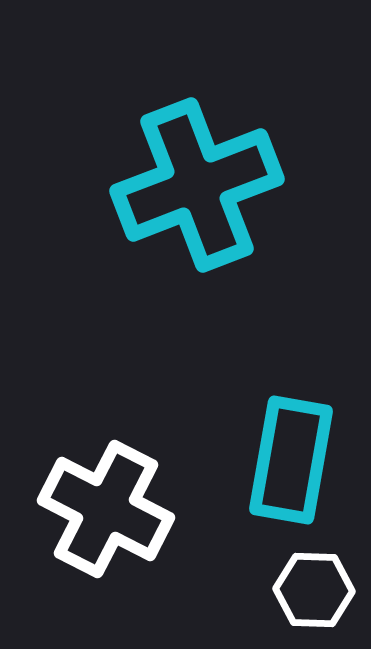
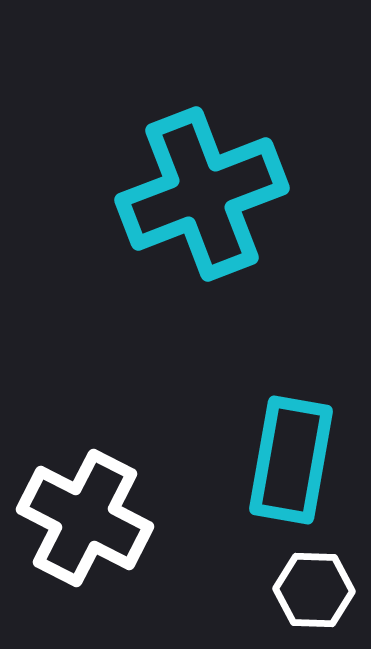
cyan cross: moved 5 px right, 9 px down
white cross: moved 21 px left, 9 px down
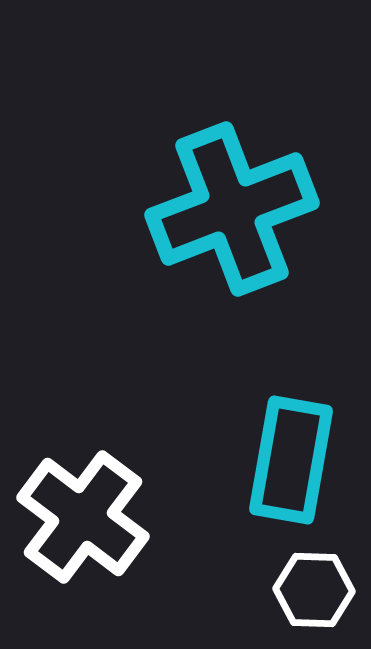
cyan cross: moved 30 px right, 15 px down
white cross: moved 2 px left, 1 px up; rotated 10 degrees clockwise
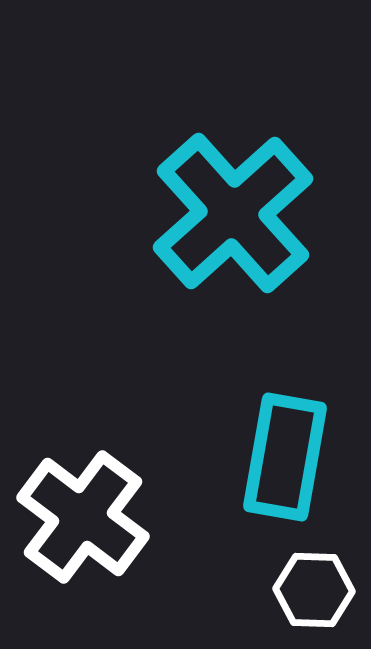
cyan cross: moved 1 px right, 4 px down; rotated 21 degrees counterclockwise
cyan rectangle: moved 6 px left, 3 px up
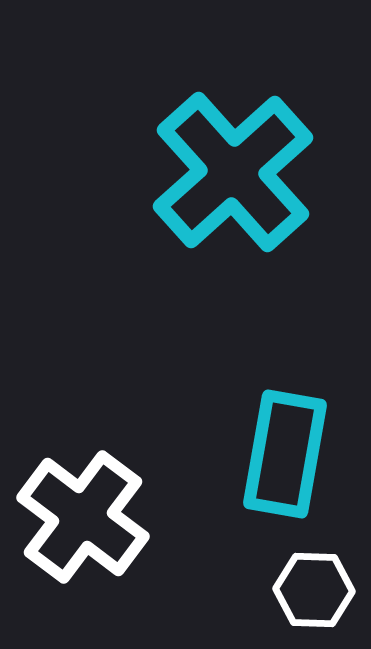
cyan cross: moved 41 px up
cyan rectangle: moved 3 px up
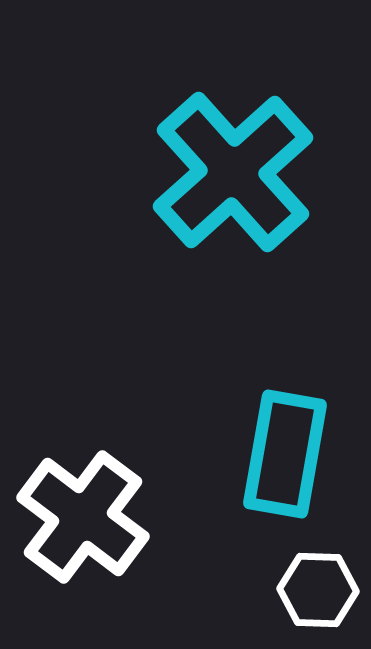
white hexagon: moved 4 px right
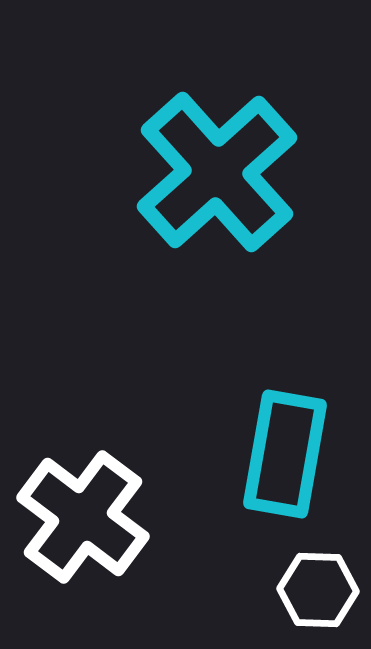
cyan cross: moved 16 px left
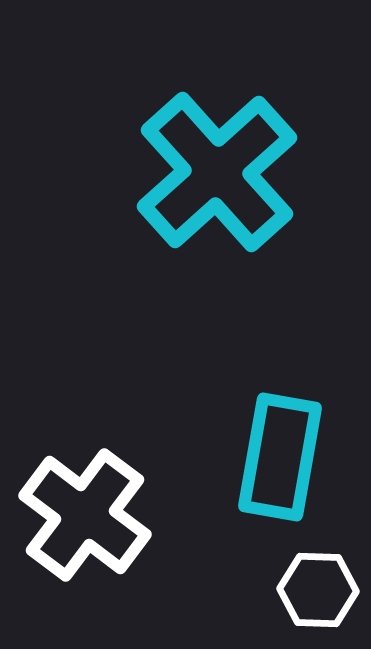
cyan rectangle: moved 5 px left, 3 px down
white cross: moved 2 px right, 2 px up
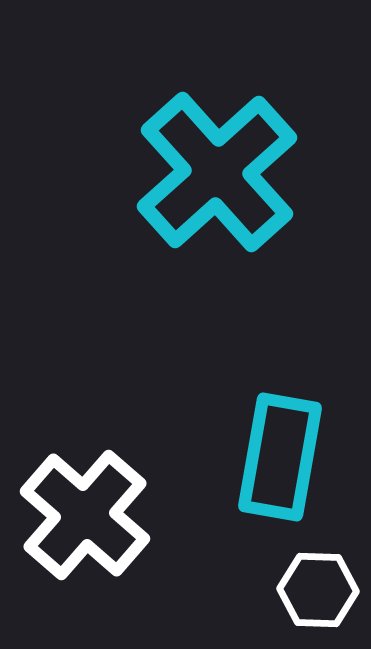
white cross: rotated 4 degrees clockwise
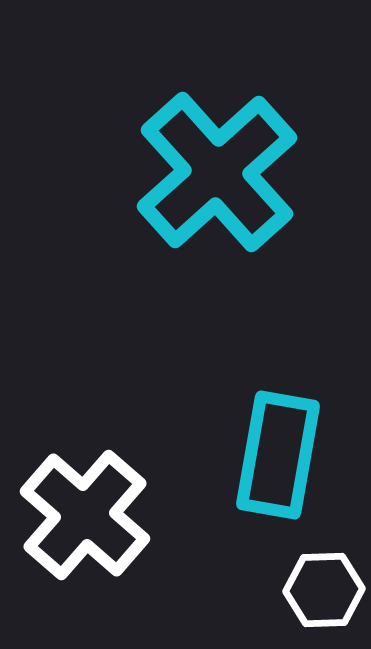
cyan rectangle: moved 2 px left, 2 px up
white hexagon: moved 6 px right; rotated 4 degrees counterclockwise
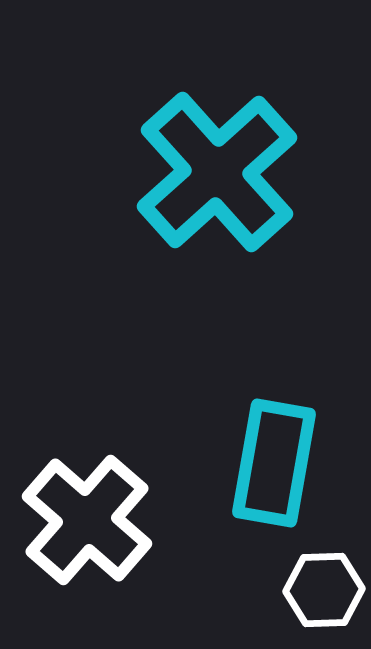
cyan rectangle: moved 4 px left, 8 px down
white cross: moved 2 px right, 5 px down
